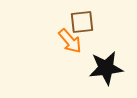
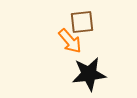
black star: moved 17 px left, 6 px down
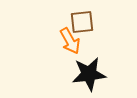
orange arrow: rotated 12 degrees clockwise
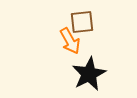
black star: rotated 20 degrees counterclockwise
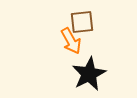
orange arrow: moved 1 px right
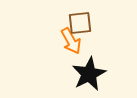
brown square: moved 2 px left, 1 px down
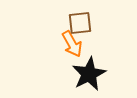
orange arrow: moved 1 px right, 3 px down
